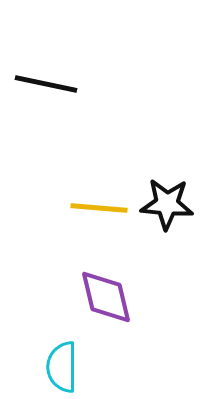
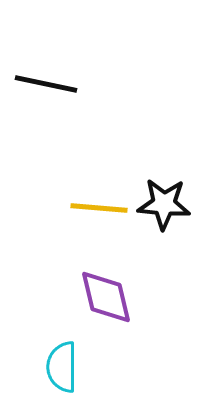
black star: moved 3 px left
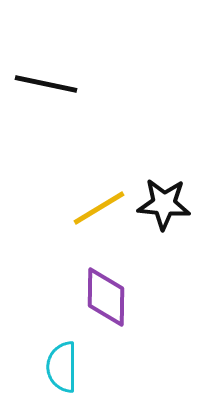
yellow line: rotated 36 degrees counterclockwise
purple diamond: rotated 14 degrees clockwise
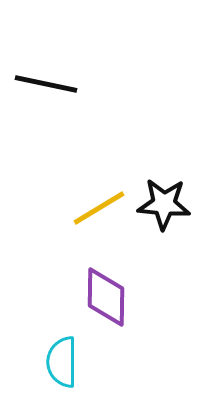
cyan semicircle: moved 5 px up
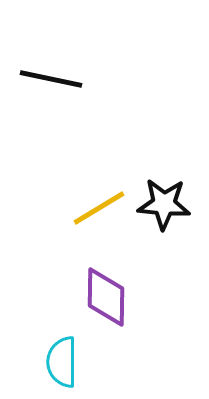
black line: moved 5 px right, 5 px up
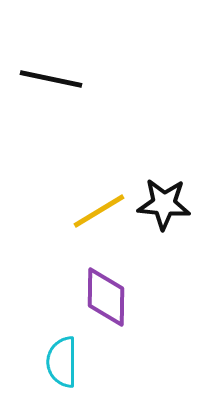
yellow line: moved 3 px down
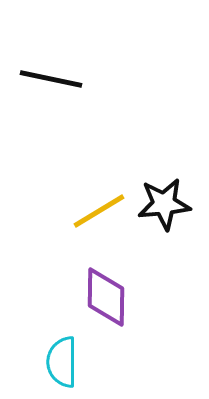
black star: rotated 10 degrees counterclockwise
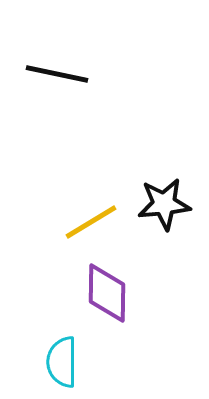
black line: moved 6 px right, 5 px up
yellow line: moved 8 px left, 11 px down
purple diamond: moved 1 px right, 4 px up
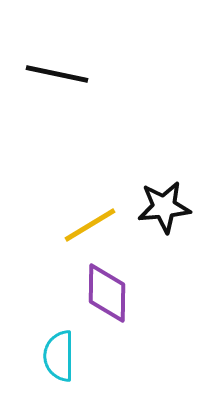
black star: moved 3 px down
yellow line: moved 1 px left, 3 px down
cyan semicircle: moved 3 px left, 6 px up
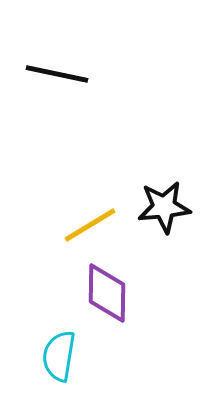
cyan semicircle: rotated 9 degrees clockwise
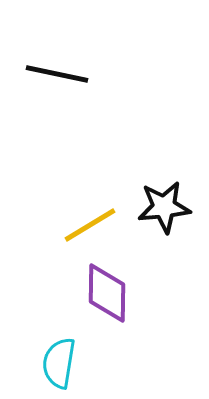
cyan semicircle: moved 7 px down
